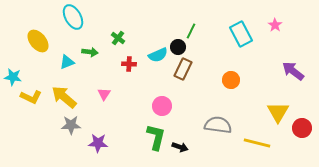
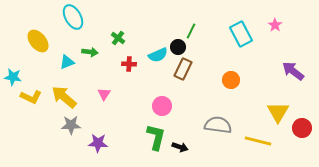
yellow line: moved 1 px right, 2 px up
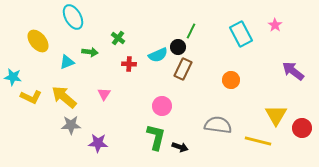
yellow triangle: moved 2 px left, 3 px down
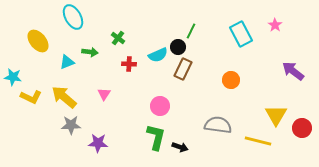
pink circle: moved 2 px left
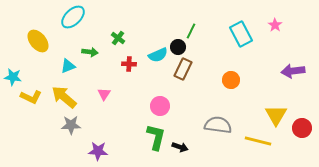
cyan ellipse: rotated 75 degrees clockwise
cyan triangle: moved 1 px right, 4 px down
purple arrow: rotated 45 degrees counterclockwise
purple star: moved 8 px down
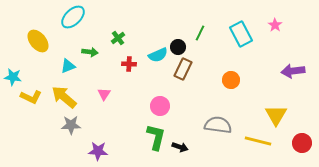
green line: moved 9 px right, 2 px down
green cross: rotated 16 degrees clockwise
red circle: moved 15 px down
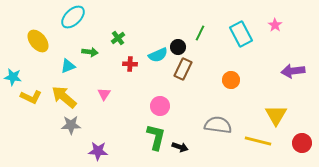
red cross: moved 1 px right
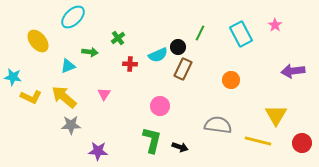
green L-shape: moved 4 px left, 3 px down
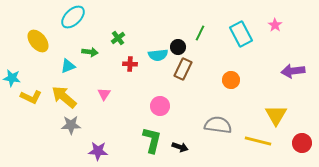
cyan semicircle: rotated 18 degrees clockwise
cyan star: moved 1 px left, 1 px down
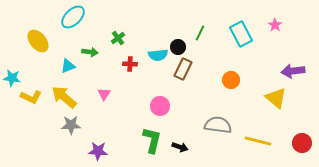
yellow triangle: moved 17 px up; rotated 20 degrees counterclockwise
